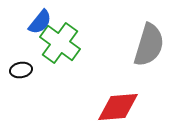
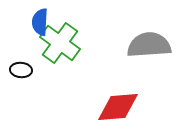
blue semicircle: rotated 144 degrees clockwise
gray semicircle: rotated 111 degrees counterclockwise
black ellipse: rotated 15 degrees clockwise
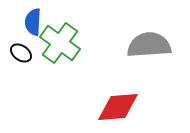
blue semicircle: moved 7 px left
black ellipse: moved 17 px up; rotated 30 degrees clockwise
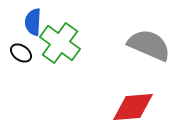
gray semicircle: rotated 27 degrees clockwise
red diamond: moved 15 px right
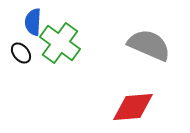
black ellipse: rotated 15 degrees clockwise
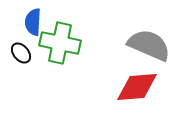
green cross: rotated 24 degrees counterclockwise
red diamond: moved 4 px right, 20 px up
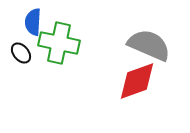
green cross: moved 1 px left
red diamond: moved 6 px up; rotated 15 degrees counterclockwise
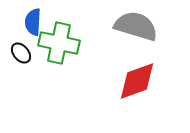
gray semicircle: moved 13 px left, 19 px up; rotated 6 degrees counterclockwise
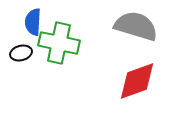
black ellipse: rotated 65 degrees counterclockwise
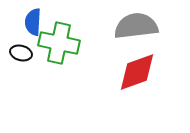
gray semicircle: rotated 24 degrees counterclockwise
black ellipse: rotated 30 degrees clockwise
red diamond: moved 9 px up
